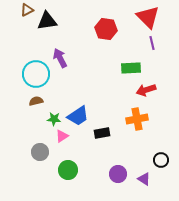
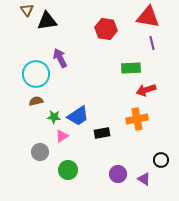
brown triangle: rotated 40 degrees counterclockwise
red triangle: rotated 35 degrees counterclockwise
green star: moved 2 px up
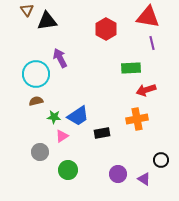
red hexagon: rotated 20 degrees clockwise
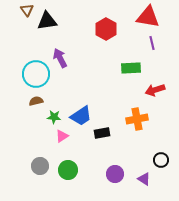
red arrow: moved 9 px right
blue trapezoid: moved 3 px right
gray circle: moved 14 px down
purple circle: moved 3 px left
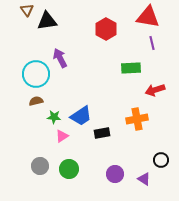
green circle: moved 1 px right, 1 px up
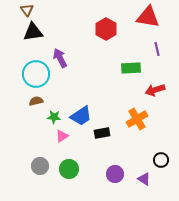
black triangle: moved 14 px left, 11 px down
purple line: moved 5 px right, 6 px down
orange cross: rotated 20 degrees counterclockwise
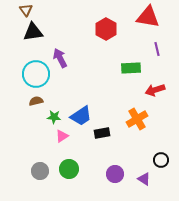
brown triangle: moved 1 px left
gray circle: moved 5 px down
